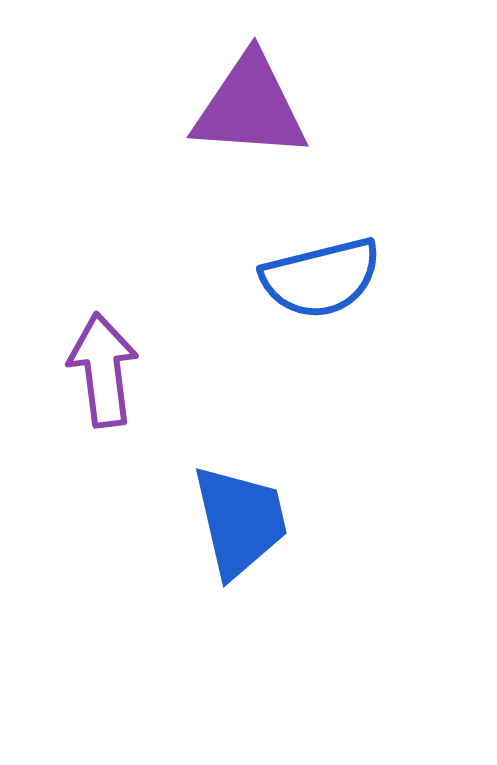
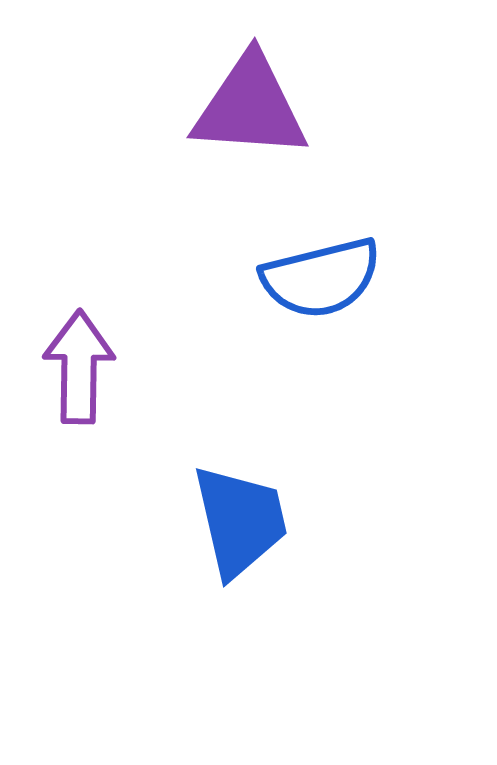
purple arrow: moved 24 px left, 3 px up; rotated 8 degrees clockwise
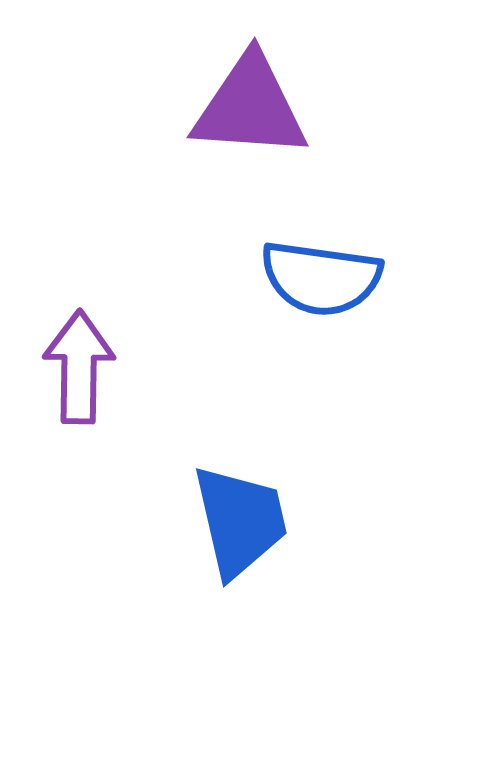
blue semicircle: rotated 22 degrees clockwise
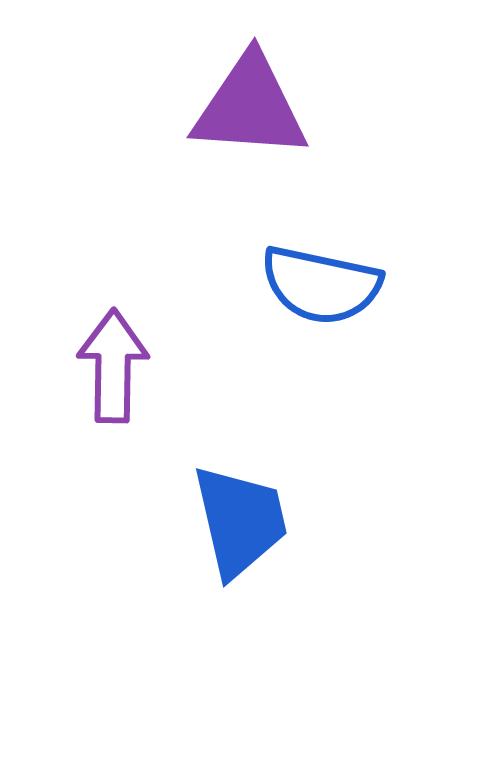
blue semicircle: moved 7 px down; rotated 4 degrees clockwise
purple arrow: moved 34 px right, 1 px up
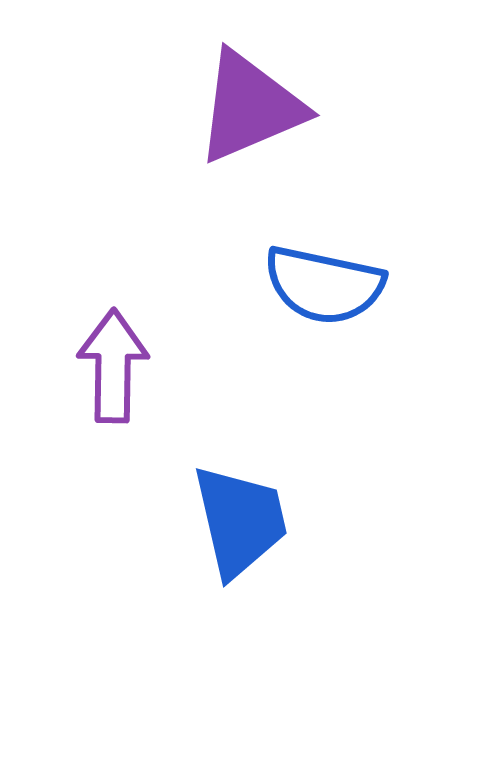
purple triangle: rotated 27 degrees counterclockwise
blue semicircle: moved 3 px right
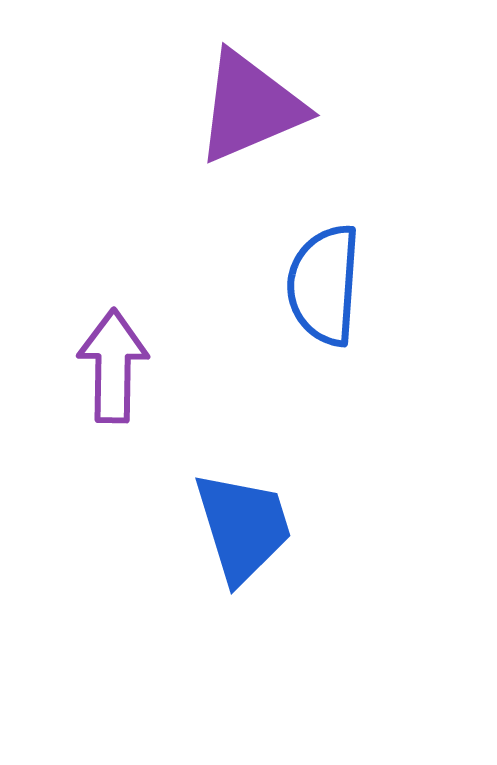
blue semicircle: rotated 82 degrees clockwise
blue trapezoid: moved 3 px right, 6 px down; rotated 4 degrees counterclockwise
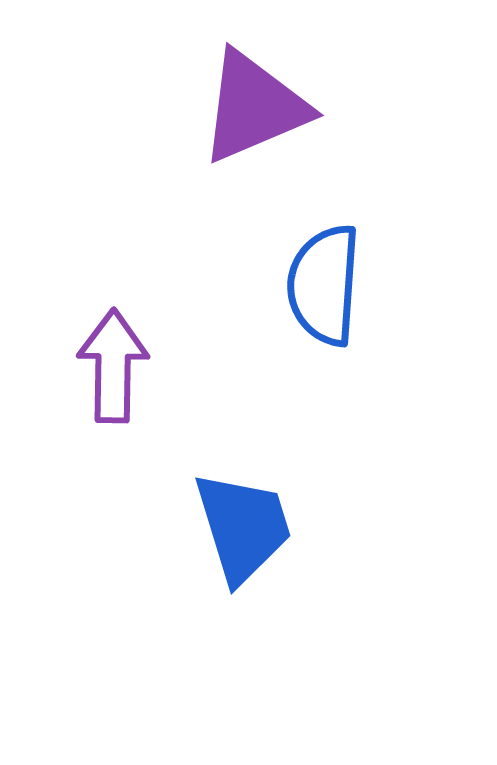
purple triangle: moved 4 px right
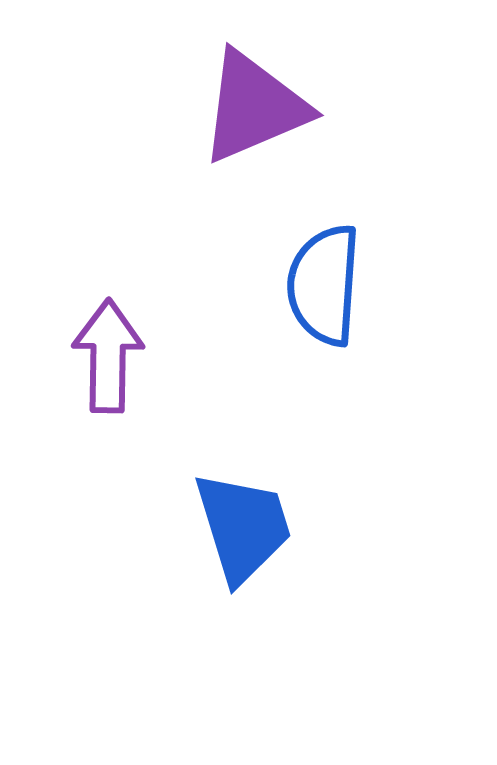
purple arrow: moved 5 px left, 10 px up
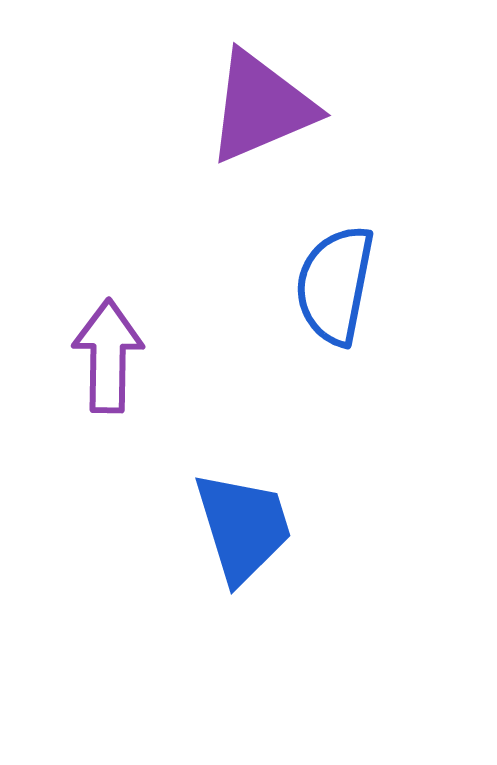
purple triangle: moved 7 px right
blue semicircle: moved 11 px right; rotated 7 degrees clockwise
